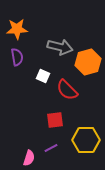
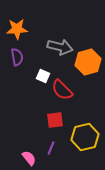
red semicircle: moved 5 px left
yellow hexagon: moved 1 px left, 3 px up; rotated 12 degrees counterclockwise
purple line: rotated 40 degrees counterclockwise
pink semicircle: rotated 56 degrees counterclockwise
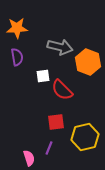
orange star: moved 1 px up
orange hexagon: rotated 25 degrees counterclockwise
white square: rotated 32 degrees counterclockwise
red square: moved 1 px right, 2 px down
purple line: moved 2 px left
pink semicircle: rotated 21 degrees clockwise
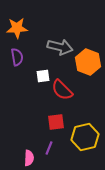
pink semicircle: rotated 21 degrees clockwise
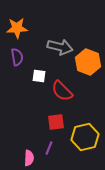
white square: moved 4 px left; rotated 16 degrees clockwise
red semicircle: moved 1 px down
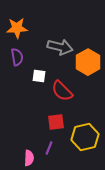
orange hexagon: rotated 10 degrees clockwise
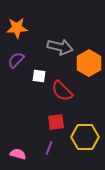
purple semicircle: moved 1 px left, 3 px down; rotated 126 degrees counterclockwise
orange hexagon: moved 1 px right, 1 px down
yellow hexagon: rotated 12 degrees clockwise
pink semicircle: moved 11 px left, 4 px up; rotated 77 degrees counterclockwise
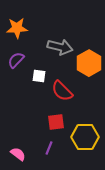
pink semicircle: rotated 21 degrees clockwise
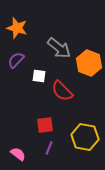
orange star: rotated 20 degrees clockwise
gray arrow: moved 1 px left, 1 px down; rotated 25 degrees clockwise
orange hexagon: rotated 10 degrees counterclockwise
red square: moved 11 px left, 3 px down
yellow hexagon: rotated 12 degrees clockwise
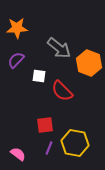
orange star: rotated 20 degrees counterclockwise
yellow hexagon: moved 10 px left, 6 px down
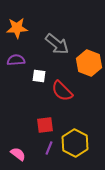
gray arrow: moved 2 px left, 4 px up
purple semicircle: rotated 42 degrees clockwise
yellow hexagon: rotated 16 degrees clockwise
